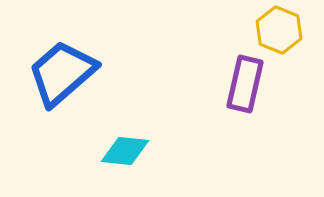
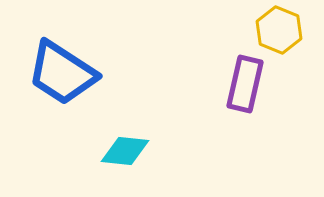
blue trapezoid: rotated 106 degrees counterclockwise
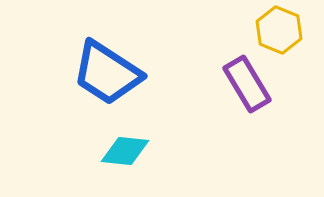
blue trapezoid: moved 45 px right
purple rectangle: moved 2 px right; rotated 44 degrees counterclockwise
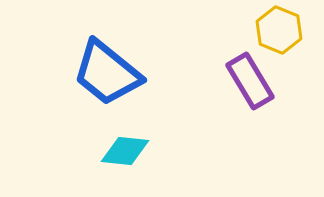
blue trapezoid: rotated 6 degrees clockwise
purple rectangle: moved 3 px right, 3 px up
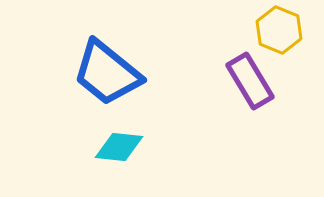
cyan diamond: moved 6 px left, 4 px up
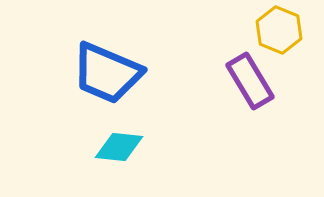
blue trapezoid: rotated 16 degrees counterclockwise
